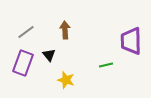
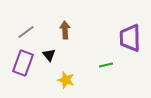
purple trapezoid: moved 1 px left, 3 px up
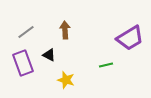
purple trapezoid: rotated 120 degrees counterclockwise
black triangle: rotated 24 degrees counterclockwise
purple rectangle: rotated 40 degrees counterclockwise
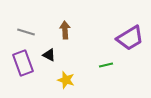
gray line: rotated 54 degrees clockwise
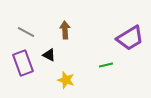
gray line: rotated 12 degrees clockwise
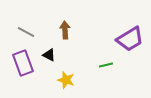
purple trapezoid: moved 1 px down
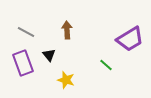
brown arrow: moved 2 px right
black triangle: rotated 24 degrees clockwise
green line: rotated 56 degrees clockwise
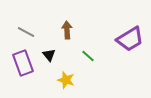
green line: moved 18 px left, 9 px up
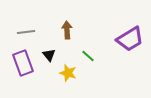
gray line: rotated 36 degrees counterclockwise
yellow star: moved 2 px right, 7 px up
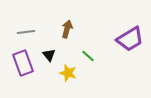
brown arrow: moved 1 px up; rotated 18 degrees clockwise
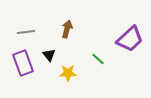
purple trapezoid: rotated 12 degrees counterclockwise
green line: moved 10 px right, 3 px down
yellow star: rotated 18 degrees counterclockwise
